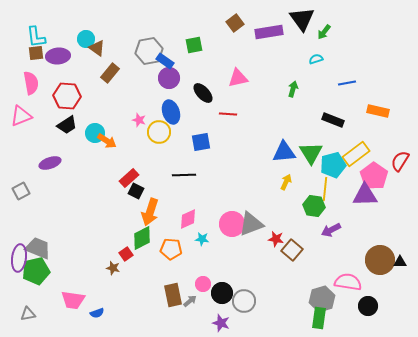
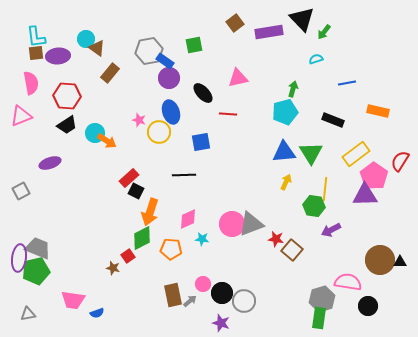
black triangle at (302, 19): rotated 8 degrees counterclockwise
cyan pentagon at (333, 165): moved 48 px left, 53 px up
red square at (126, 254): moved 2 px right, 2 px down
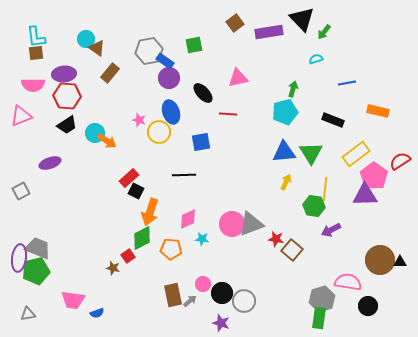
purple ellipse at (58, 56): moved 6 px right, 18 px down
pink semicircle at (31, 83): moved 2 px right, 2 px down; rotated 100 degrees clockwise
red semicircle at (400, 161): rotated 25 degrees clockwise
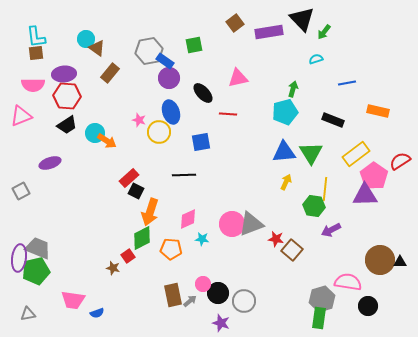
black circle at (222, 293): moved 4 px left
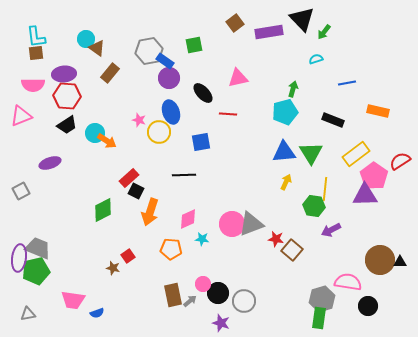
green diamond at (142, 238): moved 39 px left, 28 px up
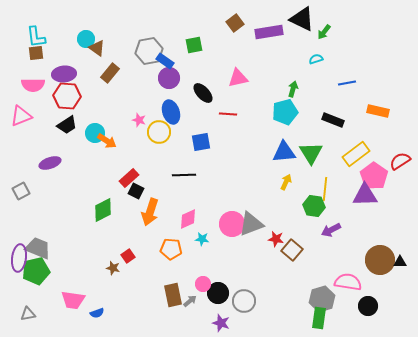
black triangle at (302, 19): rotated 20 degrees counterclockwise
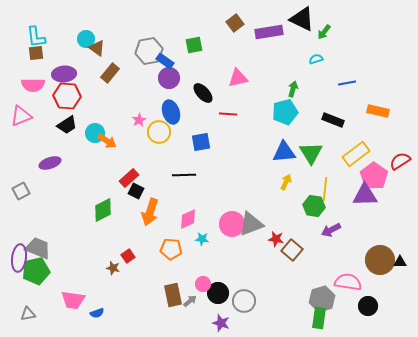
pink star at (139, 120): rotated 24 degrees clockwise
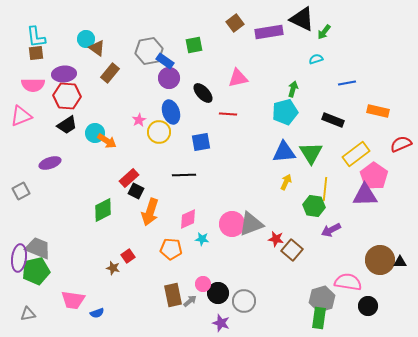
red semicircle at (400, 161): moved 1 px right, 17 px up; rotated 10 degrees clockwise
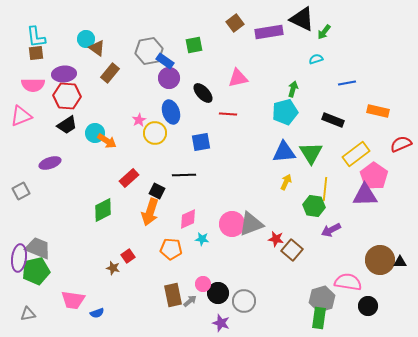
yellow circle at (159, 132): moved 4 px left, 1 px down
black square at (136, 191): moved 21 px right
